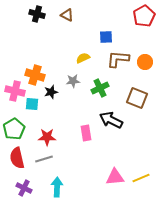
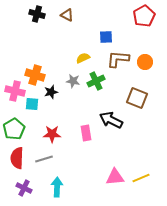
gray star: rotated 16 degrees clockwise
green cross: moved 4 px left, 7 px up
red star: moved 5 px right, 3 px up
red semicircle: rotated 15 degrees clockwise
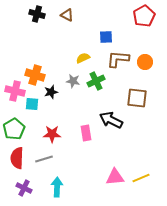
brown square: rotated 15 degrees counterclockwise
